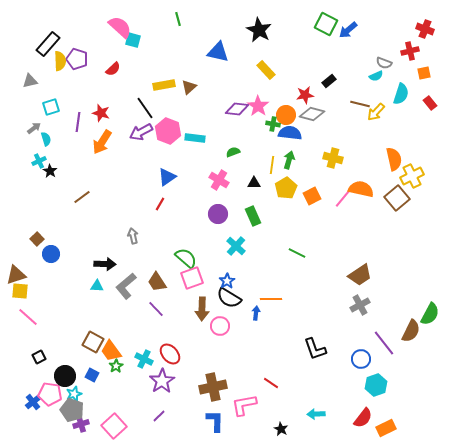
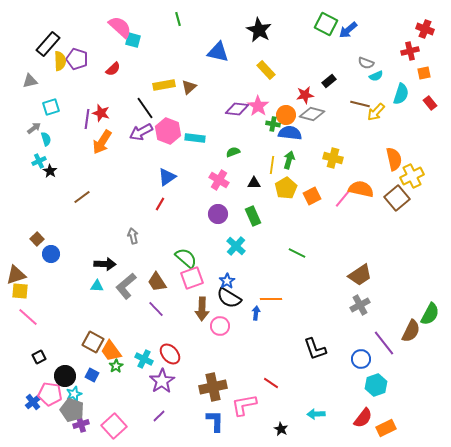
gray semicircle at (384, 63): moved 18 px left
purple line at (78, 122): moved 9 px right, 3 px up
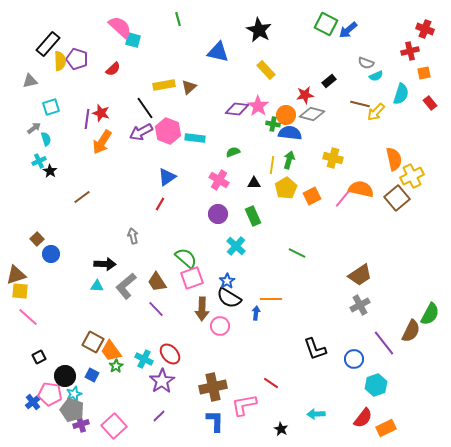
blue circle at (361, 359): moved 7 px left
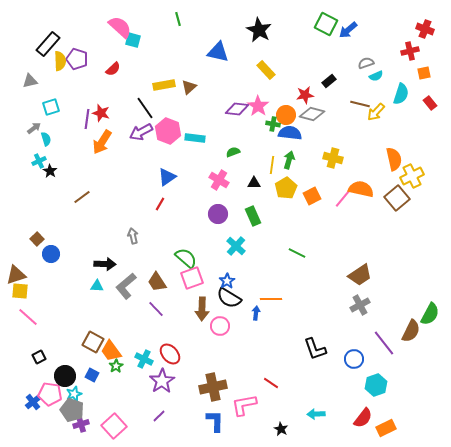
gray semicircle at (366, 63): rotated 140 degrees clockwise
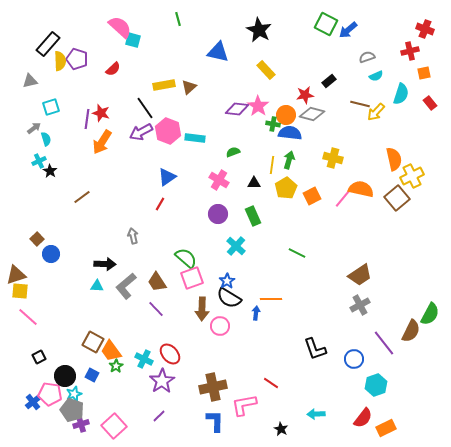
gray semicircle at (366, 63): moved 1 px right, 6 px up
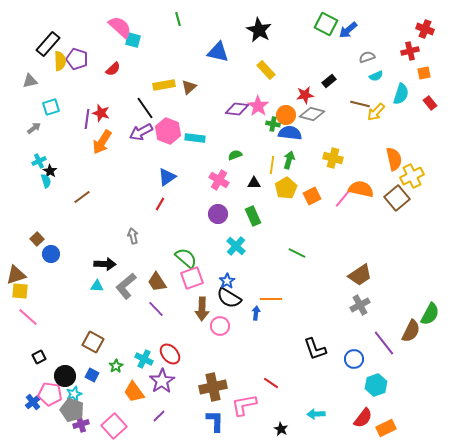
cyan semicircle at (46, 139): moved 42 px down
green semicircle at (233, 152): moved 2 px right, 3 px down
orange trapezoid at (111, 351): moved 23 px right, 41 px down
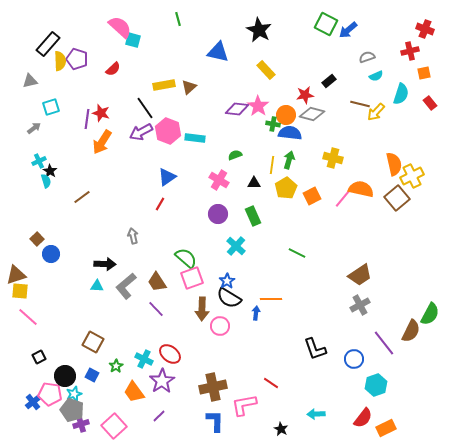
orange semicircle at (394, 159): moved 5 px down
red ellipse at (170, 354): rotated 10 degrees counterclockwise
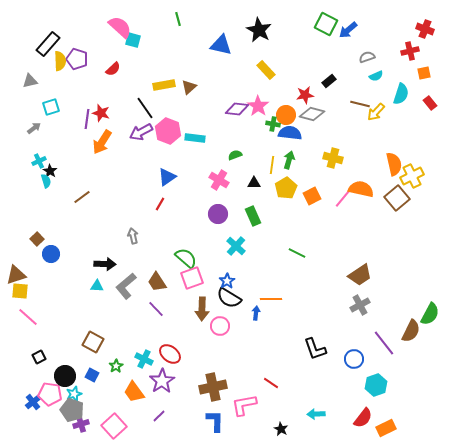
blue triangle at (218, 52): moved 3 px right, 7 px up
